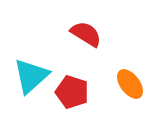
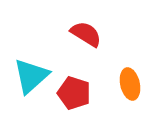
orange ellipse: rotated 24 degrees clockwise
red pentagon: moved 2 px right, 1 px down
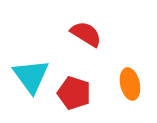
cyan triangle: rotated 24 degrees counterclockwise
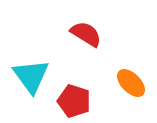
orange ellipse: moved 1 px right, 1 px up; rotated 32 degrees counterclockwise
red pentagon: moved 8 px down
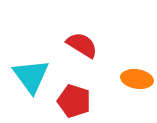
red semicircle: moved 4 px left, 11 px down
orange ellipse: moved 6 px right, 4 px up; rotated 36 degrees counterclockwise
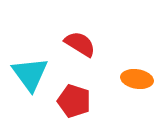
red semicircle: moved 2 px left, 1 px up
cyan triangle: moved 1 px left, 2 px up
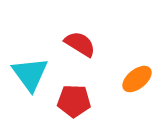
orange ellipse: rotated 48 degrees counterclockwise
red pentagon: rotated 16 degrees counterclockwise
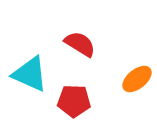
cyan triangle: rotated 30 degrees counterclockwise
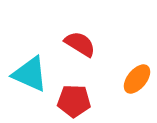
orange ellipse: rotated 12 degrees counterclockwise
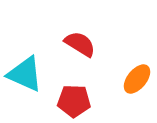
cyan triangle: moved 5 px left
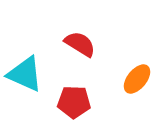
red pentagon: moved 1 px down
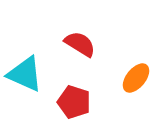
orange ellipse: moved 1 px left, 1 px up
red pentagon: rotated 16 degrees clockwise
